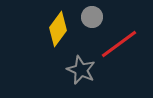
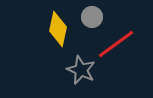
yellow diamond: rotated 24 degrees counterclockwise
red line: moved 3 px left
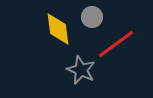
yellow diamond: rotated 20 degrees counterclockwise
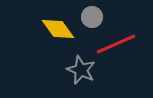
yellow diamond: rotated 28 degrees counterclockwise
red line: rotated 12 degrees clockwise
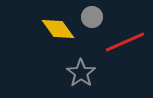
red line: moved 9 px right, 2 px up
gray star: moved 3 px down; rotated 12 degrees clockwise
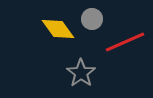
gray circle: moved 2 px down
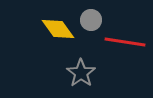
gray circle: moved 1 px left, 1 px down
red line: rotated 33 degrees clockwise
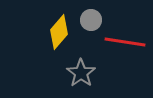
yellow diamond: moved 1 px right, 3 px down; rotated 76 degrees clockwise
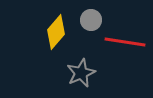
yellow diamond: moved 3 px left
gray star: rotated 12 degrees clockwise
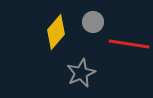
gray circle: moved 2 px right, 2 px down
red line: moved 4 px right, 2 px down
